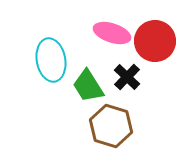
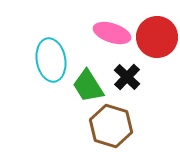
red circle: moved 2 px right, 4 px up
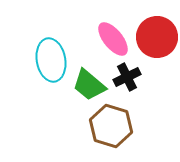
pink ellipse: moved 1 px right, 6 px down; rotated 33 degrees clockwise
black cross: rotated 20 degrees clockwise
green trapezoid: moved 1 px right, 1 px up; rotated 18 degrees counterclockwise
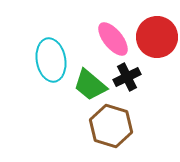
green trapezoid: moved 1 px right
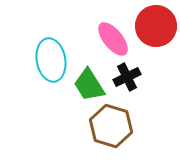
red circle: moved 1 px left, 11 px up
green trapezoid: moved 1 px left; rotated 18 degrees clockwise
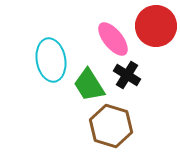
black cross: moved 2 px up; rotated 32 degrees counterclockwise
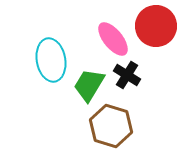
green trapezoid: rotated 63 degrees clockwise
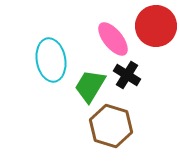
green trapezoid: moved 1 px right, 1 px down
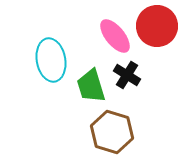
red circle: moved 1 px right
pink ellipse: moved 2 px right, 3 px up
green trapezoid: moved 1 px right; rotated 48 degrees counterclockwise
brown hexagon: moved 1 px right, 6 px down
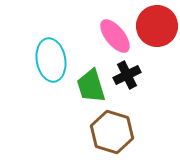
black cross: rotated 32 degrees clockwise
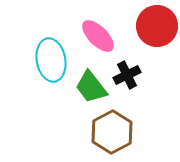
pink ellipse: moved 17 px left; rotated 6 degrees counterclockwise
green trapezoid: moved 1 px down; rotated 21 degrees counterclockwise
brown hexagon: rotated 15 degrees clockwise
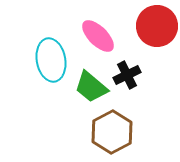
green trapezoid: rotated 12 degrees counterclockwise
